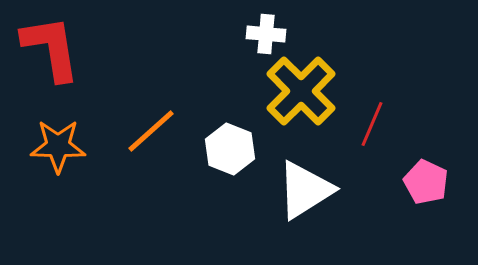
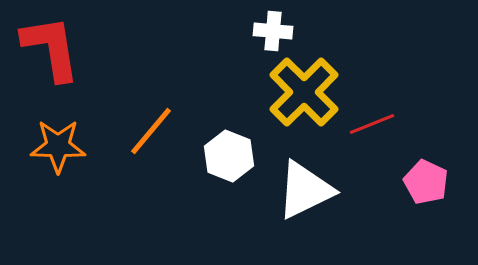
white cross: moved 7 px right, 3 px up
yellow cross: moved 3 px right, 1 px down
red line: rotated 45 degrees clockwise
orange line: rotated 8 degrees counterclockwise
white hexagon: moved 1 px left, 7 px down
white triangle: rotated 6 degrees clockwise
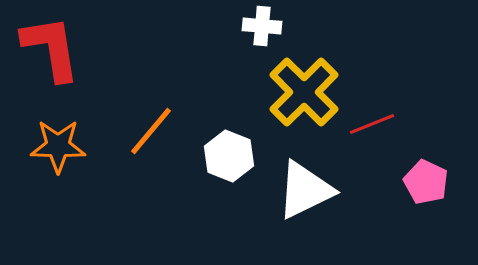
white cross: moved 11 px left, 5 px up
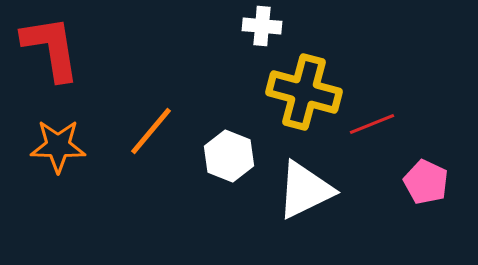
yellow cross: rotated 30 degrees counterclockwise
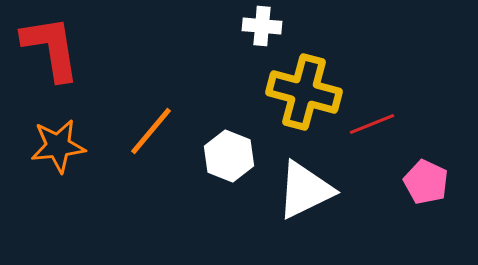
orange star: rotated 8 degrees counterclockwise
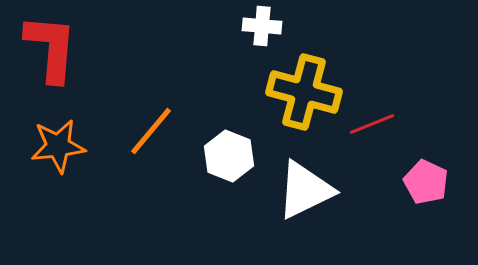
red L-shape: rotated 14 degrees clockwise
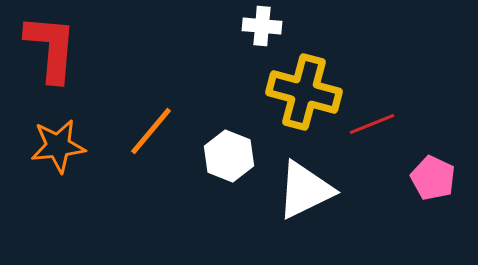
pink pentagon: moved 7 px right, 4 px up
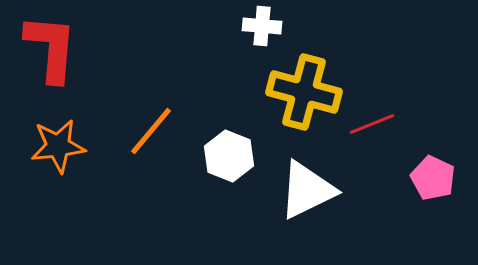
white triangle: moved 2 px right
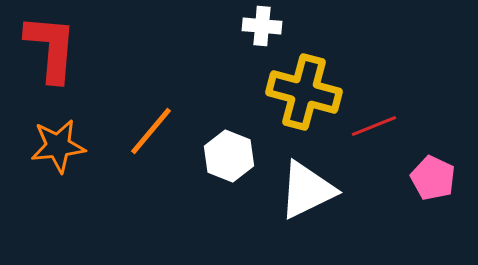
red line: moved 2 px right, 2 px down
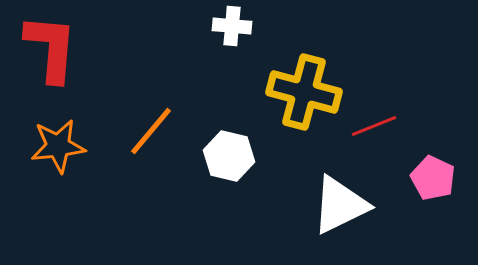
white cross: moved 30 px left
white hexagon: rotated 9 degrees counterclockwise
white triangle: moved 33 px right, 15 px down
